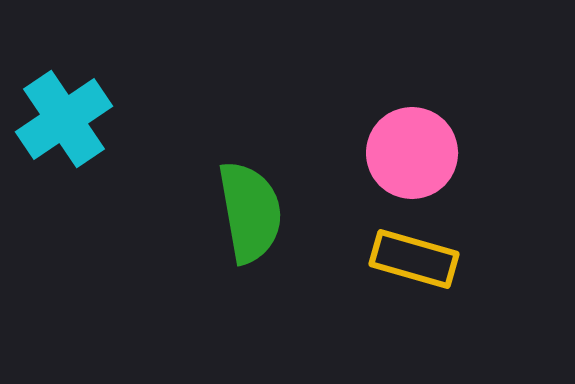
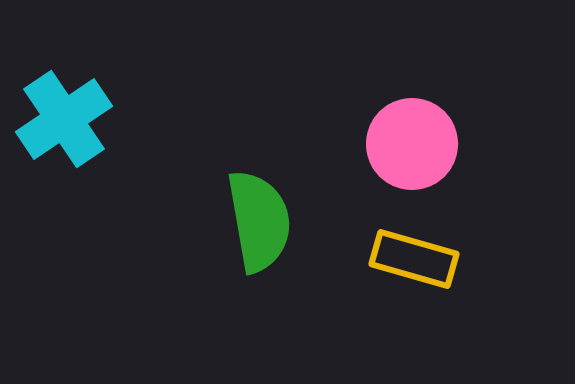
pink circle: moved 9 px up
green semicircle: moved 9 px right, 9 px down
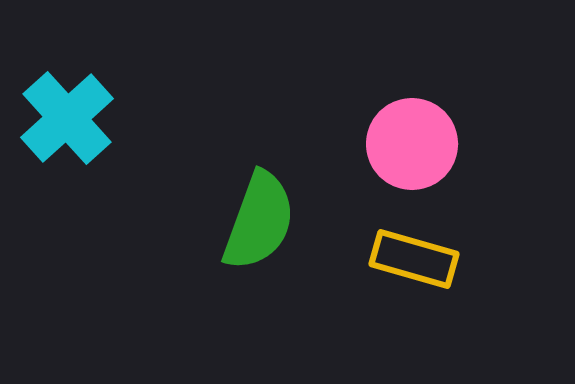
cyan cross: moved 3 px right, 1 px up; rotated 8 degrees counterclockwise
green semicircle: rotated 30 degrees clockwise
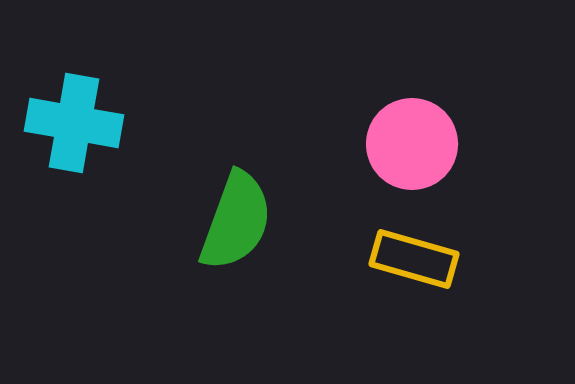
cyan cross: moved 7 px right, 5 px down; rotated 38 degrees counterclockwise
green semicircle: moved 23 px left
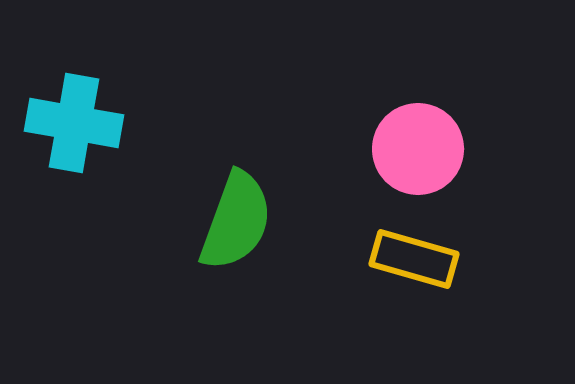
pink circle: moved 6 px right, 5 px down
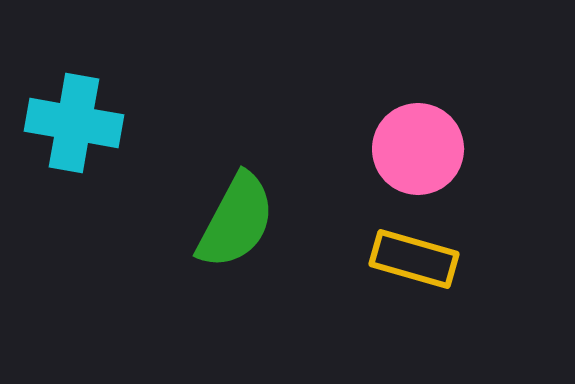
green semicircle: rotated 8 degrees clockwise
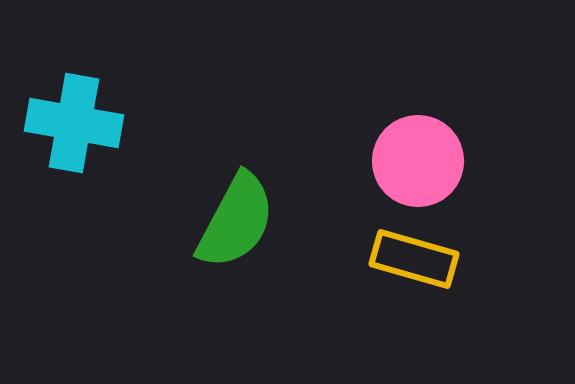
pink circle: moved 12 px down
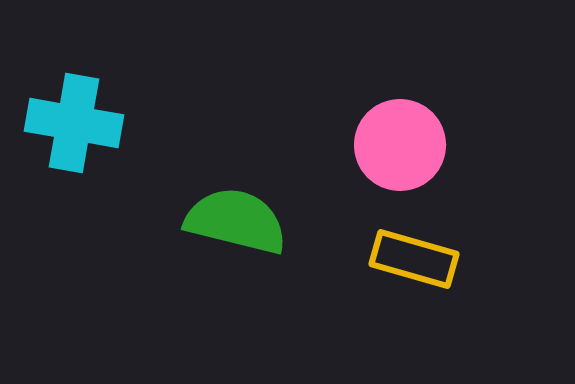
pink circle: moved 18 px left, 16 px up
green semicircle: rotated 104 degrees counterclockwise
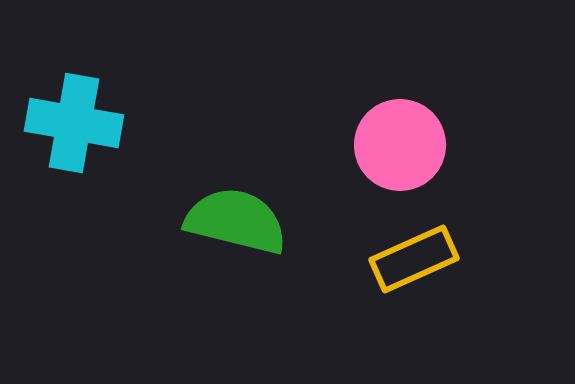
yellow rectangle: rotated 40 degrees counterclockwise
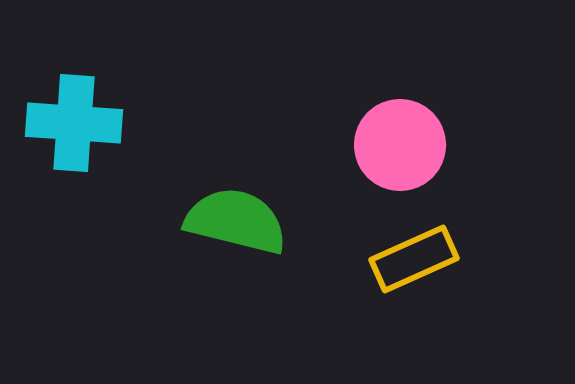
cyan cross: rotated 6 degrees counterclockwise
